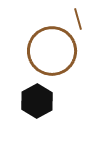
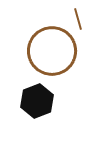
black hexagon: rotated 8 degrees clockwise
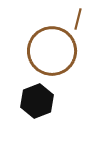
brown line: rotated 30 degrees clockwise
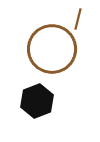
brown circle: moved 2 px up
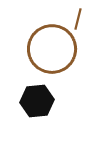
black hexagon: rotated 16 degrees clockwise
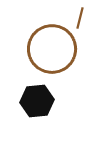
brown line: moved 2 px right, 1 px up
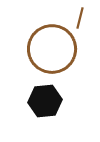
black hexagon: moved 8 px right
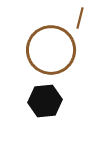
brown circle: moved 1 px left, 1 px down
